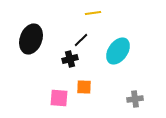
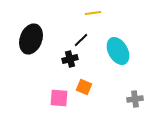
cyan ellipse: rotated 64 degrees counterclockwise
orange square: rotated 21 degrees clockwise
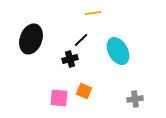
orange square: moved 4 px down
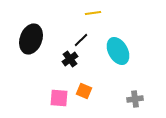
black cross: rotated 21 degrees counterclockwise
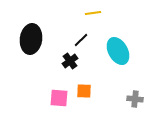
black ellipse: rotated 12 degrees counterclockwise
black cross: moved 2 px down
orange square: rotated 21 degrees counterclockwise
gray cross: rotated 14 degrees clockwise
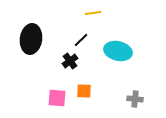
cyan ellipse: rotated 48 degrees counterclockwise
pink square: moved 2 px left
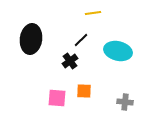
gray cross: moved 10 px left, 3 px down
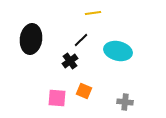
orange square: rotated 21 degrees clockwise
